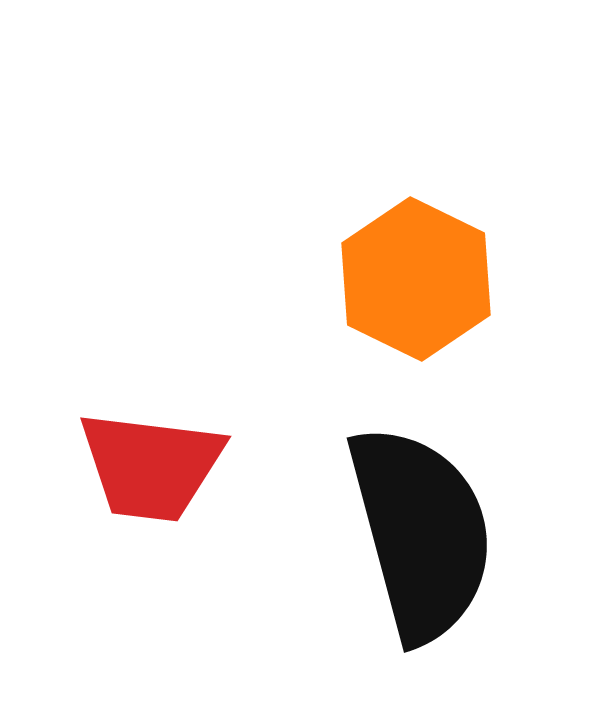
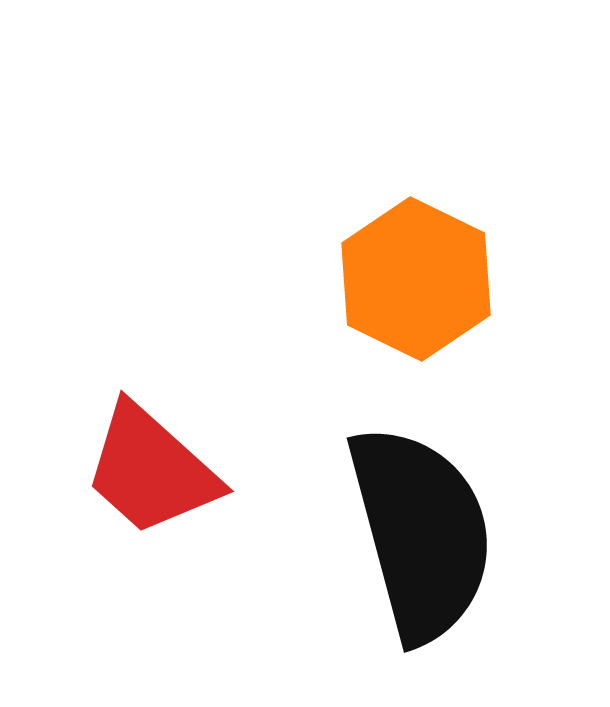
red trapezoid: moved 4 px down; rotated 35 degrees clockwise
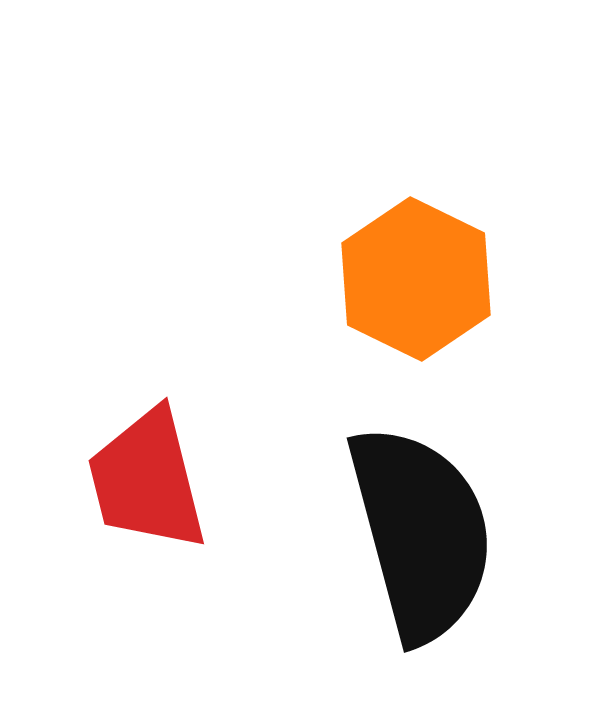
red trapezoid: moved 4 px left, 10 px down; rotated 34 degrees clockwise
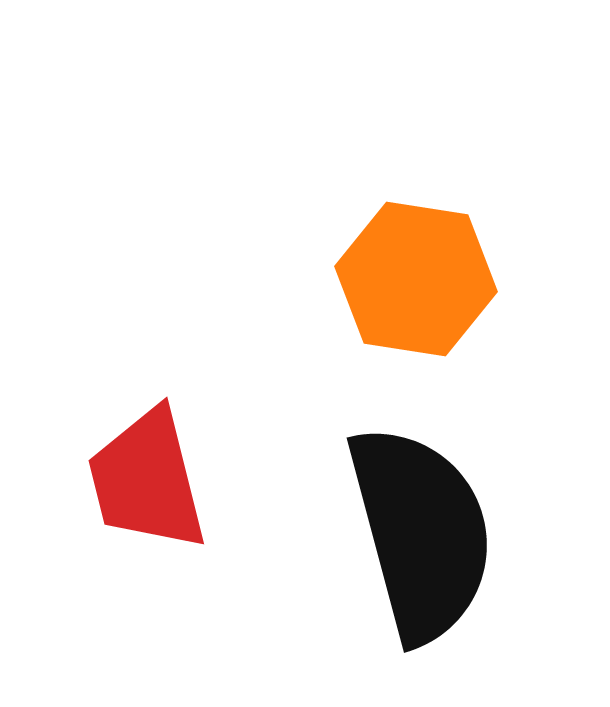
orange hexagon: rotated 17 degrees counterclockwise
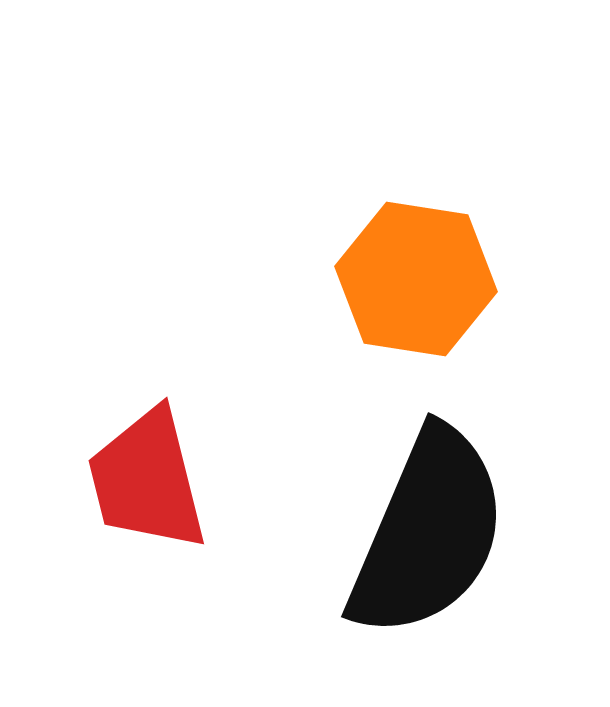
black semicircle: moved 7 px right; rotated 38 degrees clockwise
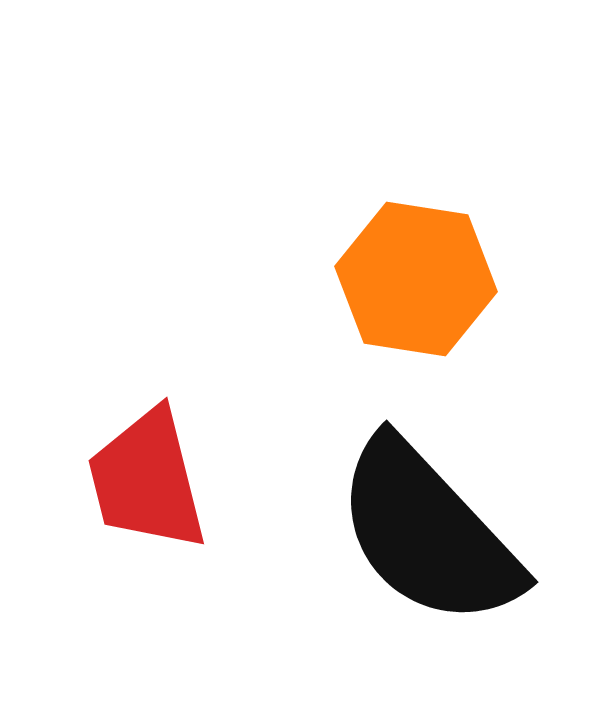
black semicircle: rotated 114 degrees clockwise
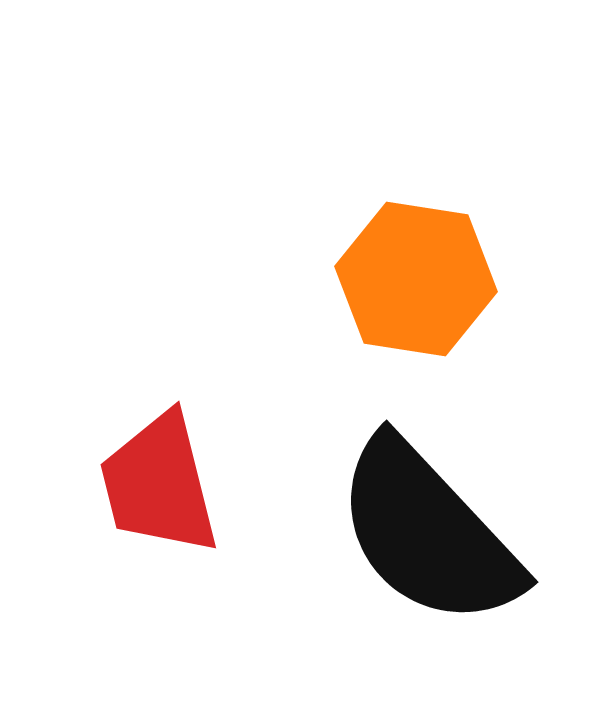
red trapezoid: moved 12 px right, 4 px down
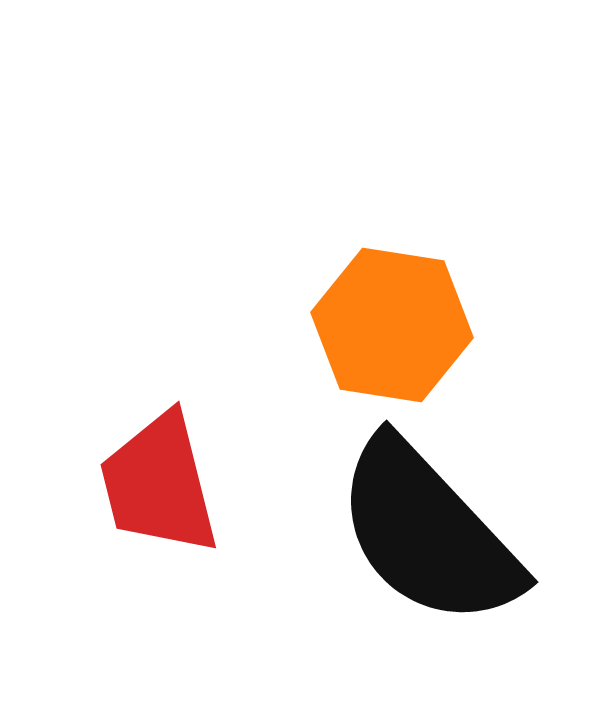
orange hexagon: moved 24 px left, 46 px down
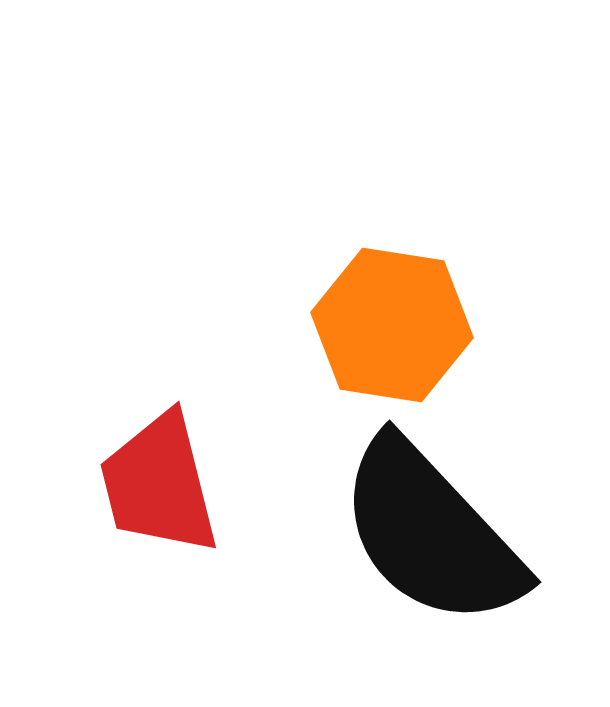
black semicircle: moved 3 px right
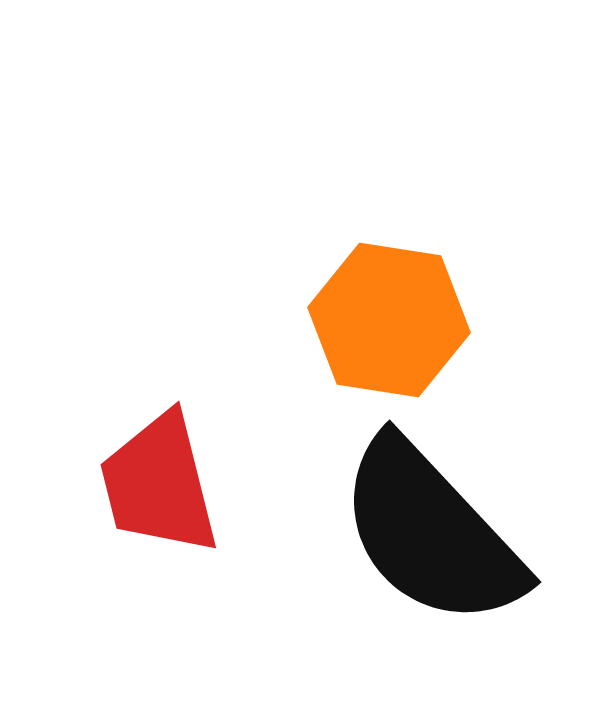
orange hexagon: moved 3 px left, 5 px up
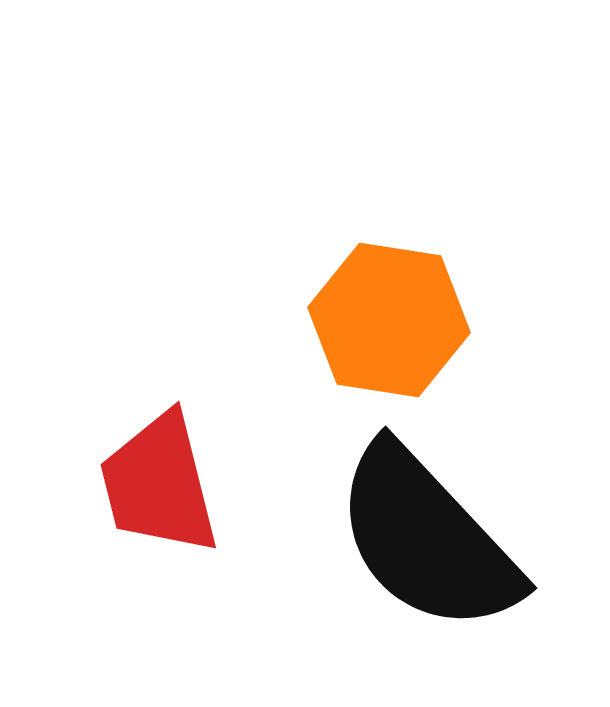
black semicircle: moved 4 px left, 6 px down
